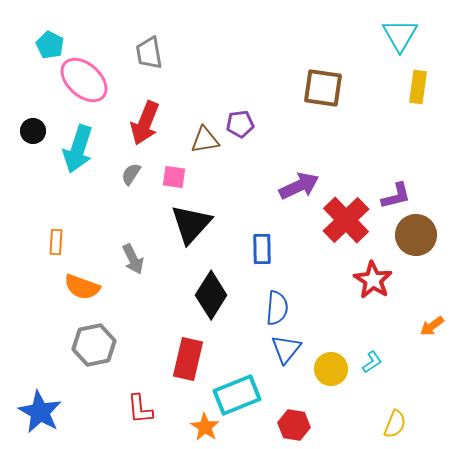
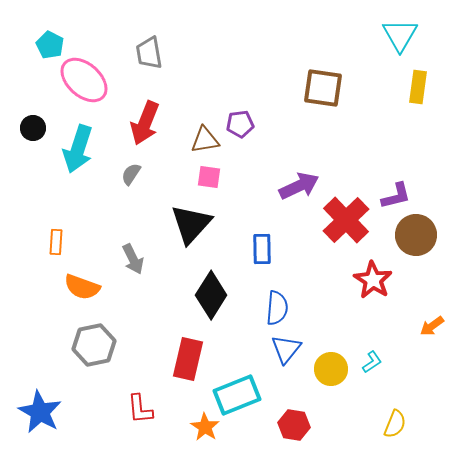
black circle: moved 3 px up
pink square: moved 35 px right
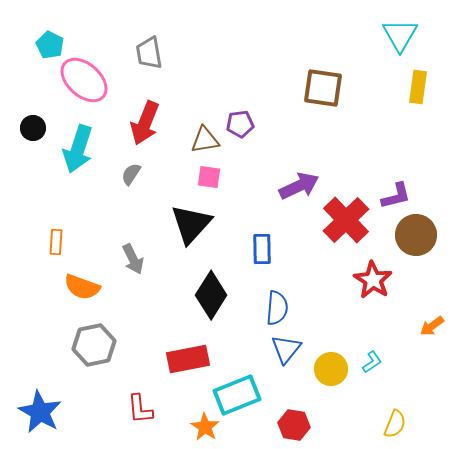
red rectangle: rotated 66 degrees clockwise
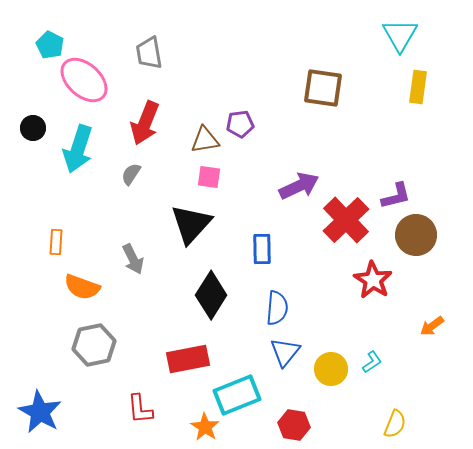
blue triangle: moved 1 px left, 3 px down
